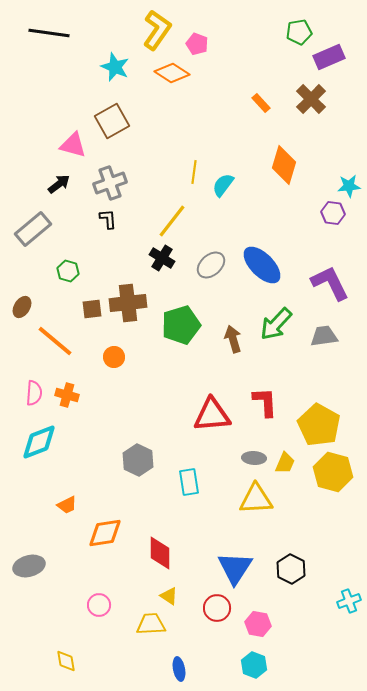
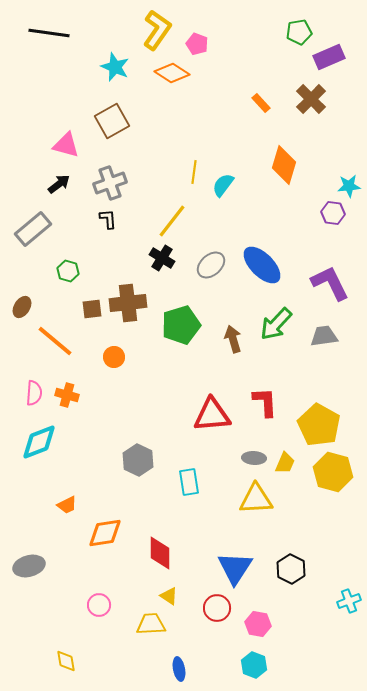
pink triangle at (73, 145): moved 7 px left
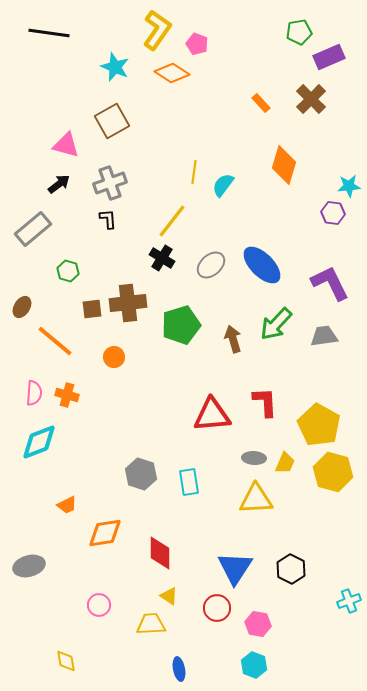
gray hexagon at (138, 460): moved 3 px right, 14 px down; rotated 8 degrees counterclockwise
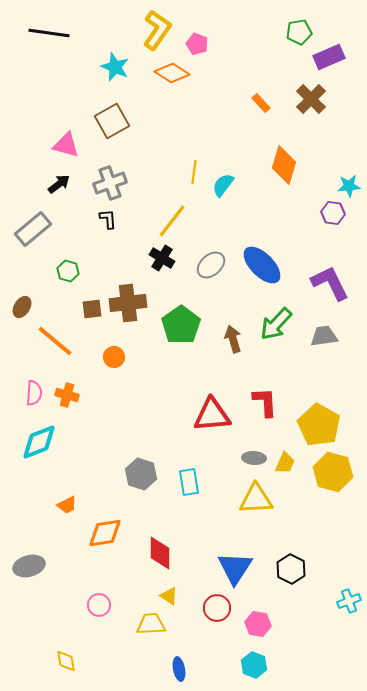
green pentagon at (181, 325): rotated 18 degrees counterclockwise
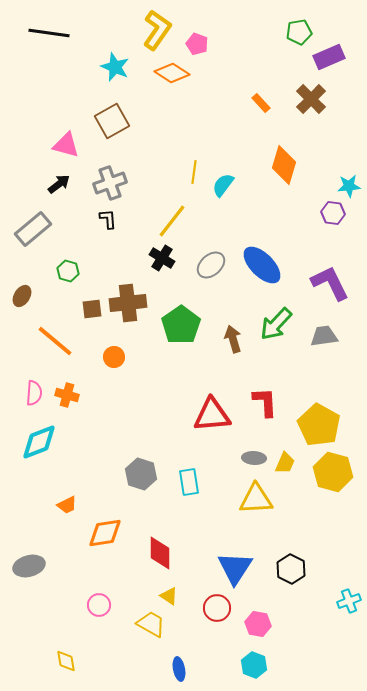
brown ellipse at (22, 307): moved 11 px up
yellow trapezoid at (151, 624): rotated 32 degrees clockwise
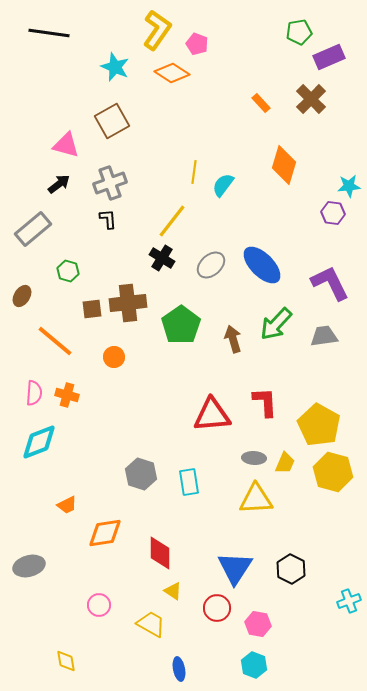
yellow triangle at (169, 596): moved 4 px right, 5 px up
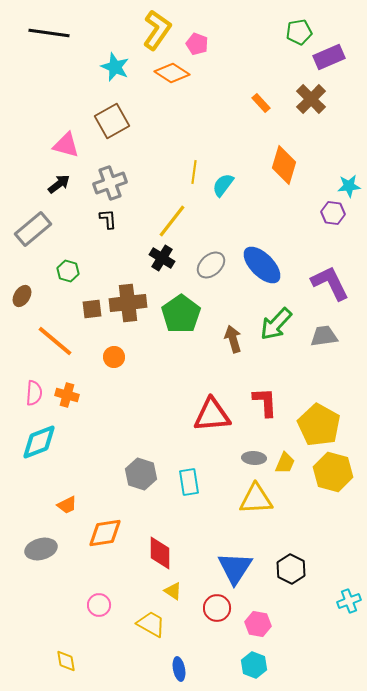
green pentagon at (181, 325): moved 11 px up
gray ellipse at (29, 566): moved 12 px right, 17 px up
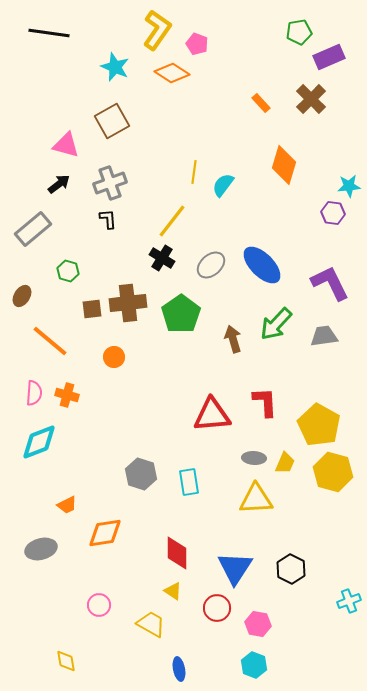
orange line at (55, 341): moved 5 px left
red diamond at (160, 553): moved 17 px right
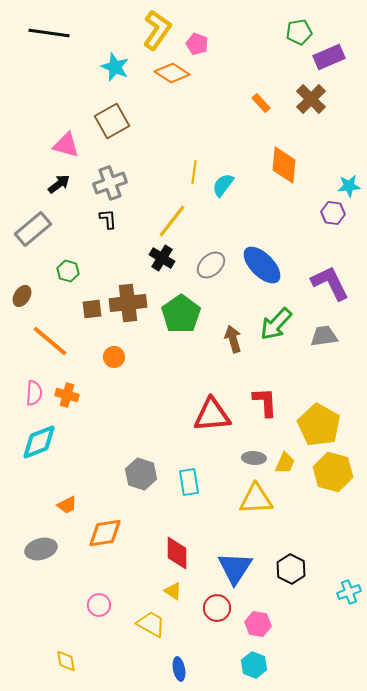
orange diamond at (284, 165): rotated 12 degrees counterclockwise
cyan cross at (349, 601): moved 9 px up
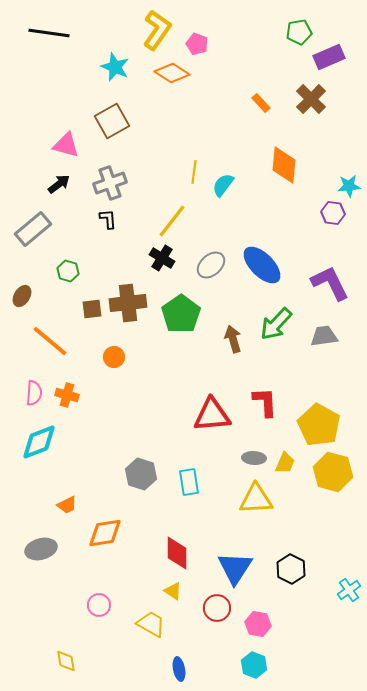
cyan cross at (349, 592): moved 2 px up; rotated 15 degrees counterclockwise
